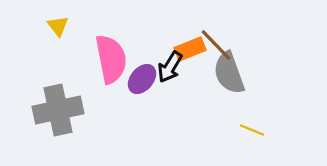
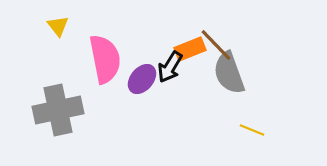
pink semicircle: moved 6 px left
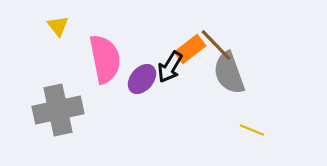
orange rectangle: rotated 16 degrees counterclockwise
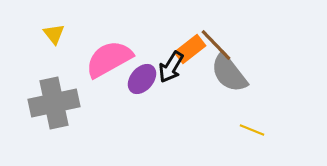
yellow triangle: moved 4 px left, 8 px down
pink semicircle: moved 4 px right; rotated 108 degrees counterclockwise
black arrow: moved 1 px right
gray semicircle: rotated 18 degrees counterclockwise
gray cross: moved 4 px left, 7 px up
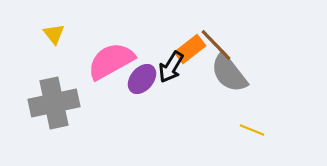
pink semicircle: moved 2 px right, 2 px down
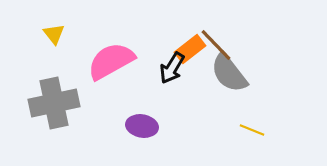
black arrow: moved 1 px right, 1 px down
purple ellipse: moved 47 px down; rotated 60 degrees clockwise
